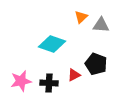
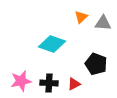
gray triangle: moved 2 px right, 2 px up
red triangle: moved 9 px down
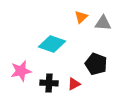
pink star: moved 10 px up
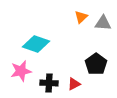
cyan diamond: moved 16 px left
black pentagon: rotated 15 degrees clockwise
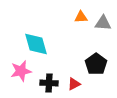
orange triangle: rotated 40 degrees clockwise
cyan diamond: rotated 56 degrees clockwise
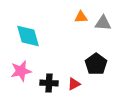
cyan diamond: moved 8 px left, 8 px up
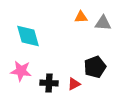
black pentagon: moved 1 px left, 3 px down; rotated 15 degrees clockwise
pink star: rotated 20 degrees clockwise
